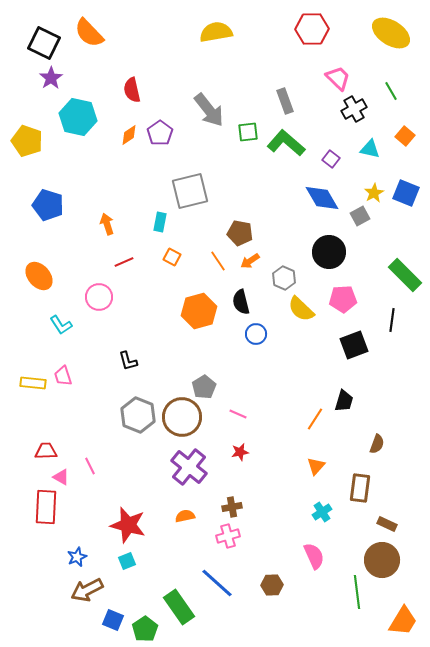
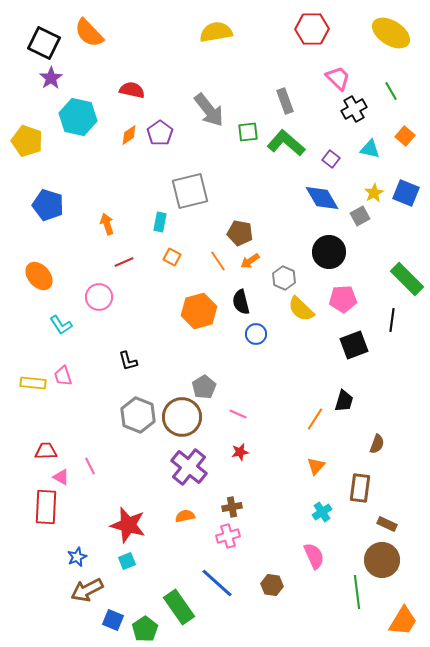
red semicircle at (132, 90): rotated 115 degrees clockwise
green rectangle at (405, 275): moved 2 px right, 4 px down
brown hexagon at (272, 585): rotated 10 degrees clockwise
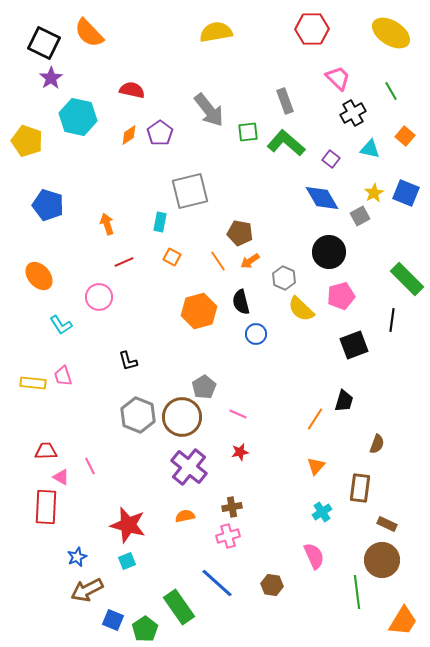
black cross at (354, 109): moved 1 px left, 4 px down
pink pentagon at (343, 299): moved 2 px left, 3 px up; rotated 12 degrees counterclockwise
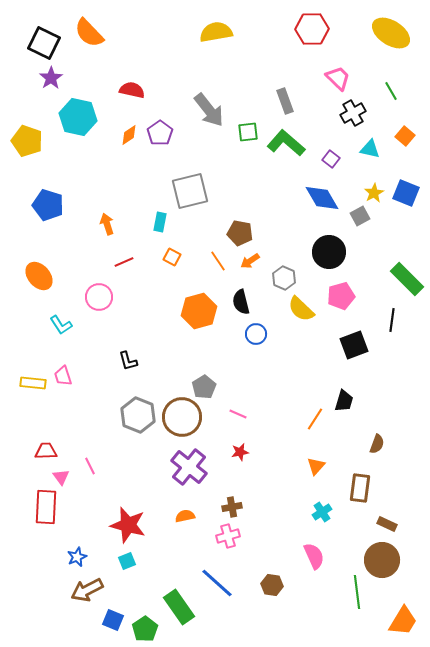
pink triangle at (61, 477): rotated 24 degrees clockwise
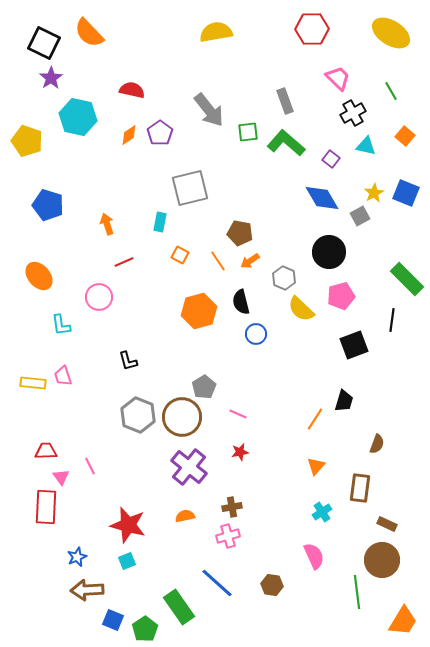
cyan triangle at (370, 149): moved 4 px left, 3 px up
gray square at (190, 191): moved 3 px up
orange square at (172, 257): moved 8 px right, 2 px up
cyan L-shape at (61, 325): rotated 25 degrees clockwise
brown arrow at (87, 590): rotated 24 degrees clockwise
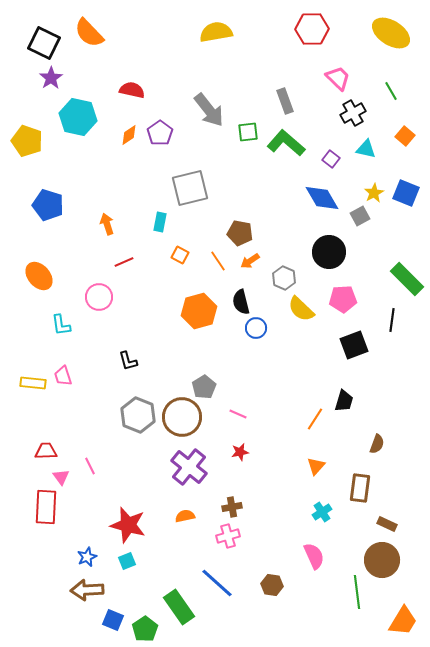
cyan triangle at (366, 146): moved 3 px down
pink pentagon at (341, 296): moved 2 px right, 3 px down; rotated 12 degrees clockwise
blue circle at (256, 334): moved 6 px up
blue star at (77, 557): moved 10 px right
